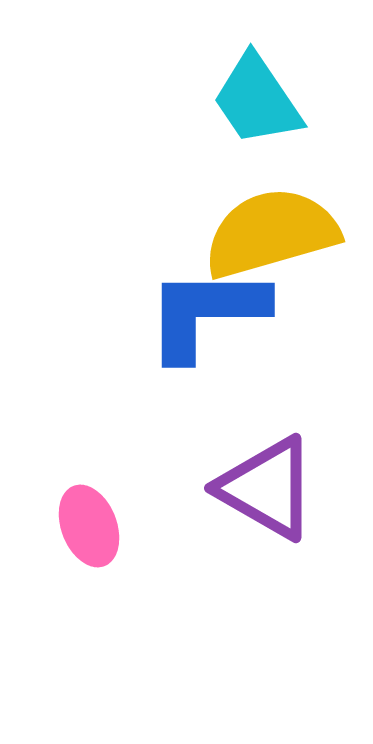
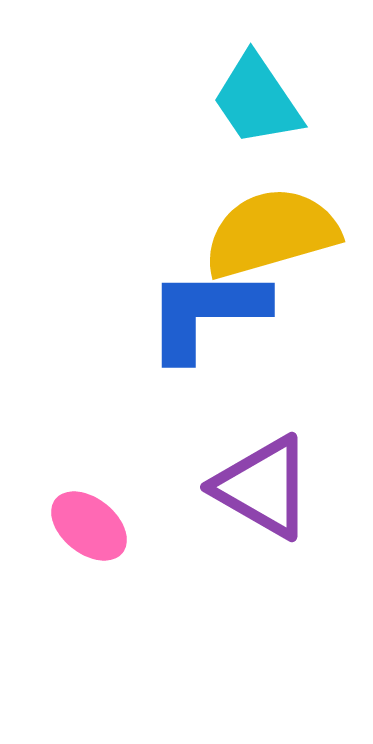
purple triangle: moved 4 px left, 1 px up
pink ellipse: rotated 30 degrees counterclockwise
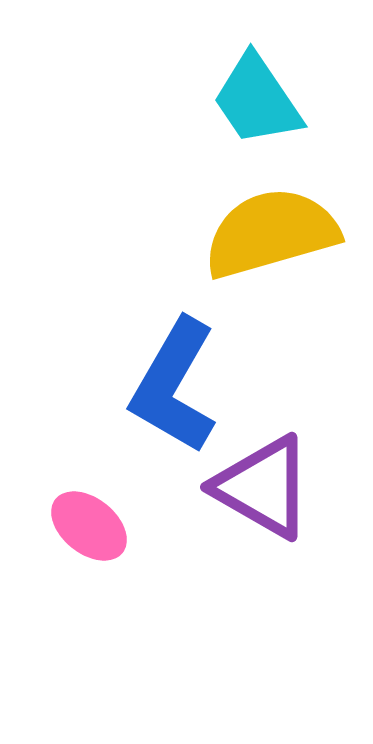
blue L-shape: moved 32 px left, 73 px down; rotated 60 degrees counterclockwise
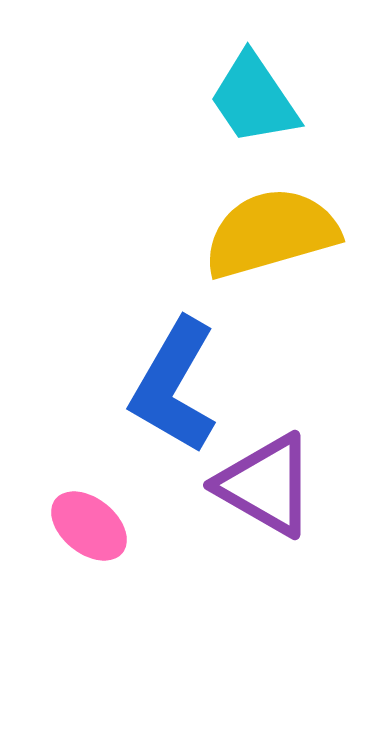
cyan trapezoid: moved 3 px left, 1 px up
purple triangle: moved 3 px right, 2 px up
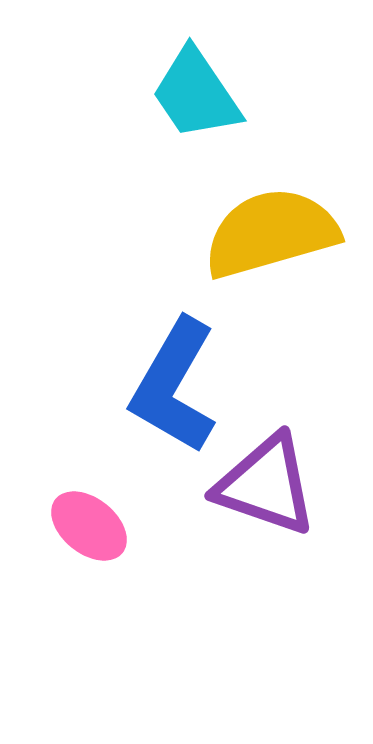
cyan trapezoid: moved 58 px left, 5 px up
purple triangle: rotated 11 degrees counterclockwise
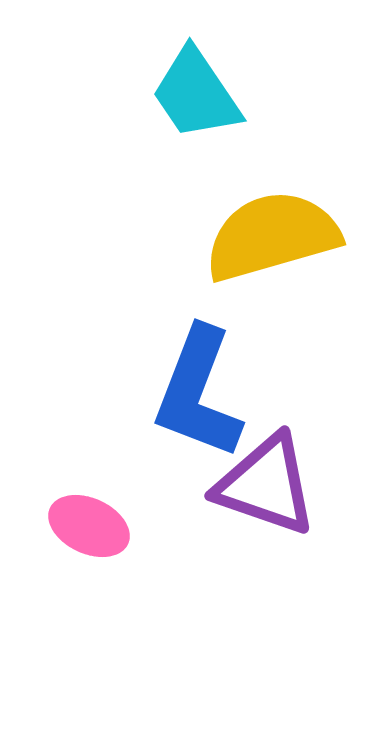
yellow semicircle: moved 1 px right, 3 px down
blue L-shape: moved 24 px right, 7 px down; rotated 9 degrees counterclockwise
pink ellipse: rotated 14 degrees counterclockwise
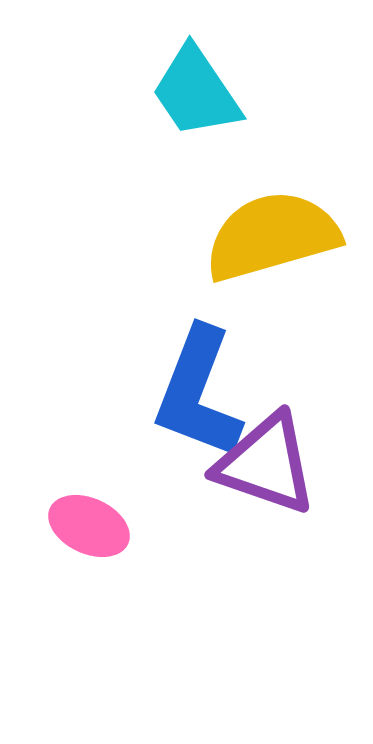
cyan trapezoid: moved 2 px up
purple triangle: moved 21 px up
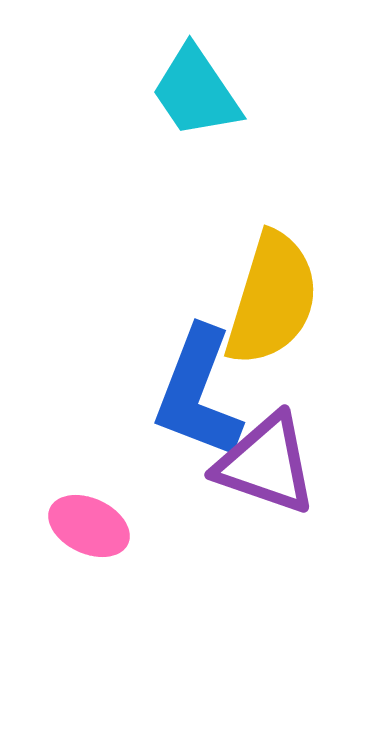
yellow semicircle: moved 63 px down; rotated 123 degrees clockwise
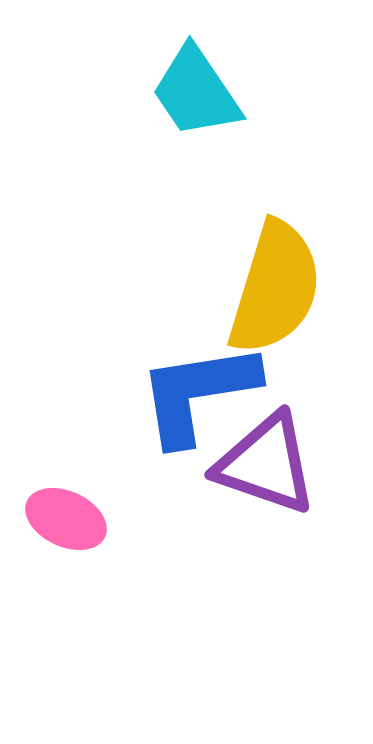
yellow semicircle: moved 3 px right, 11 px up
blue L-shape: rotated 60 degrees clockwise
pink ellipse: moved 23 px left, 7 px up
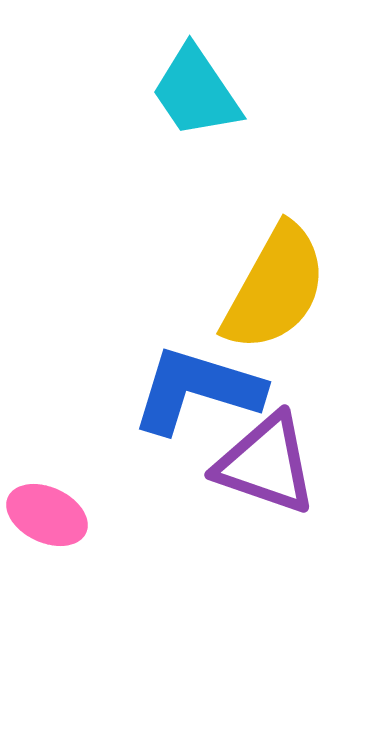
yellow semicircle: rotated 12 degrees clockwise
blue L-shape: moved 1 px left, 3 px up; rotated 26 degrees clockwise
pink ellipse: moved 19 px left, 4 px up
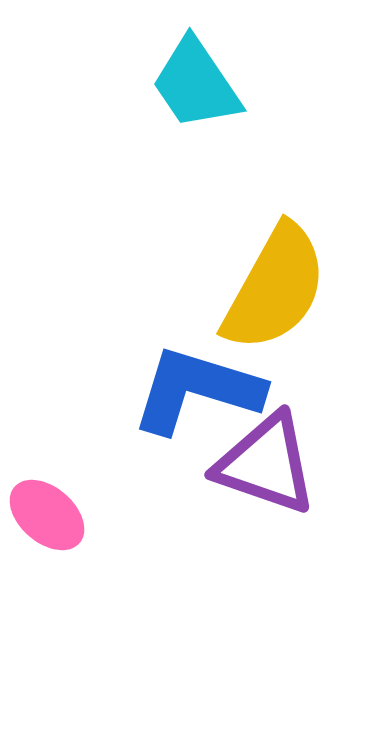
cyan trapezoid: moved 8 px up
pink ellipse: rotated 16 degrees clockwise
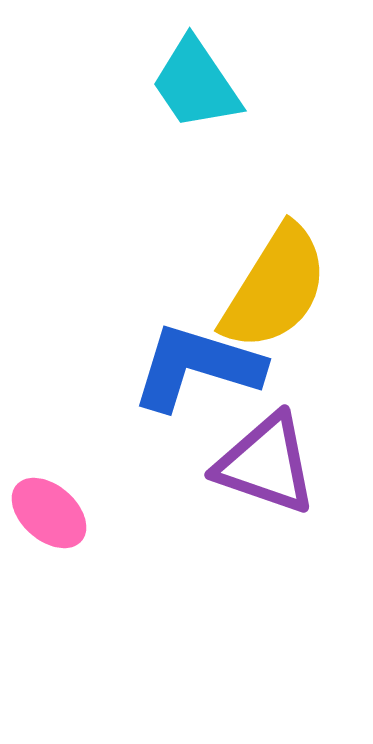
yellow semicircle: rotated 3 degrees clockwise
blue L-shape: moved 23 px up
pink ellipse: moved 2 px right, 2 px up
